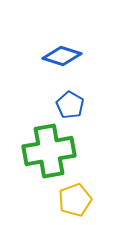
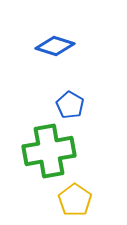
blue diamond: moved 7 px left, 10 px up
yellow pentagon: rotated 16 degrees counterclockwise
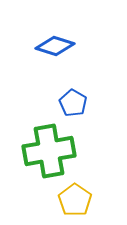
blue pentagon: moved 3 px right, 2 px up
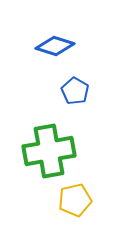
blue pentagon: moved 2 px right, 12 px up
yellow pentagon: rotated 24 degrees clockwise
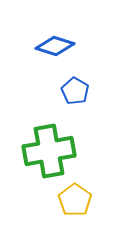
yellow pentagon: rotated 24 degrees counterclockwise
